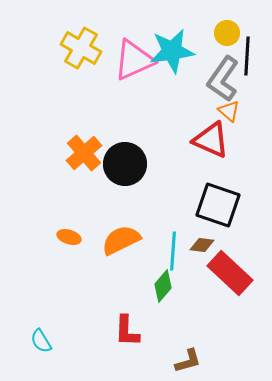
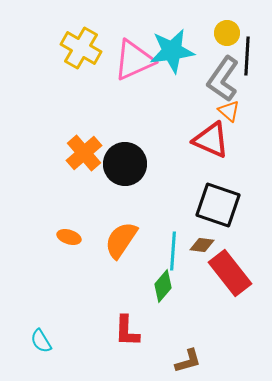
orange semicircle: rotated 30 degrees counterclockwise
red rectangle: rotated 9 degrees clockwise
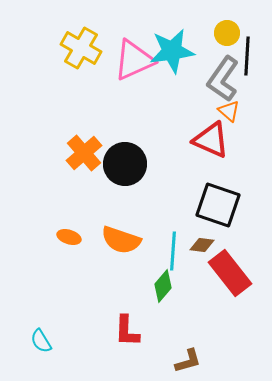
orange semicircle: rotated 105 degrees counterclockwise
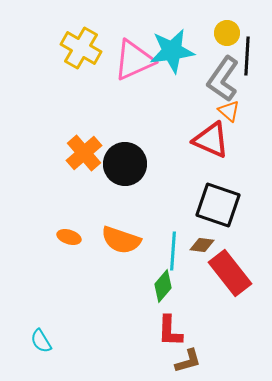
red L-shape: moved 43 px right
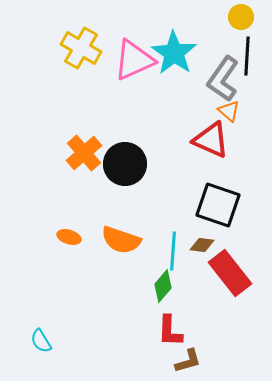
yellow circle: moved 14 px right, 16 px up
cyan star: moved 2 px right, 2 px down; rotated 30 degrees counterclockwise
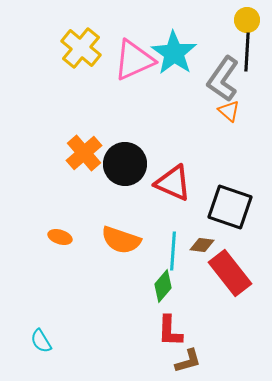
yellow circle: moved 6 px right, 3 px down
yellow cross: rotated 9 degrees clockwise
black line: moved 4 px up
red triangle: moved 38 px left, 43 px down
black square: moved 12 px right, 2 px down
orange ellipse: moved 9 px left
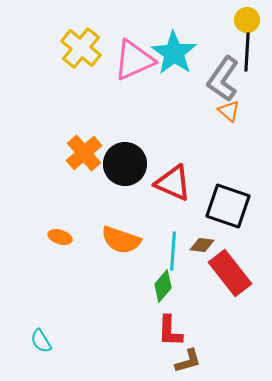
black square: moved 2 px left, 1 px up
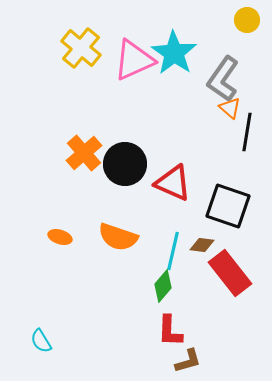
black line: moved 80 px down; rotated 6 degrees clockwise
orange triangle: moved 1 px right, 3 px up
orange semicircle: moved 3 px left, 3 px up
cyan line: rotated 9 degrees clockwise
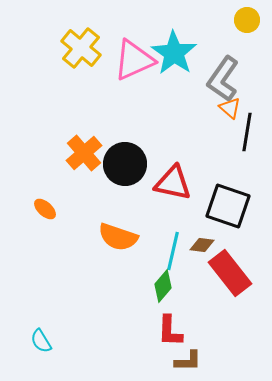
red triangle: rotated 12 degrees counterclockwise
orange ellipse: moved 15 px left, 28 px up; rotated 25 degrees clockwise
brown L-shape: rotated 16 degrees clockwise
